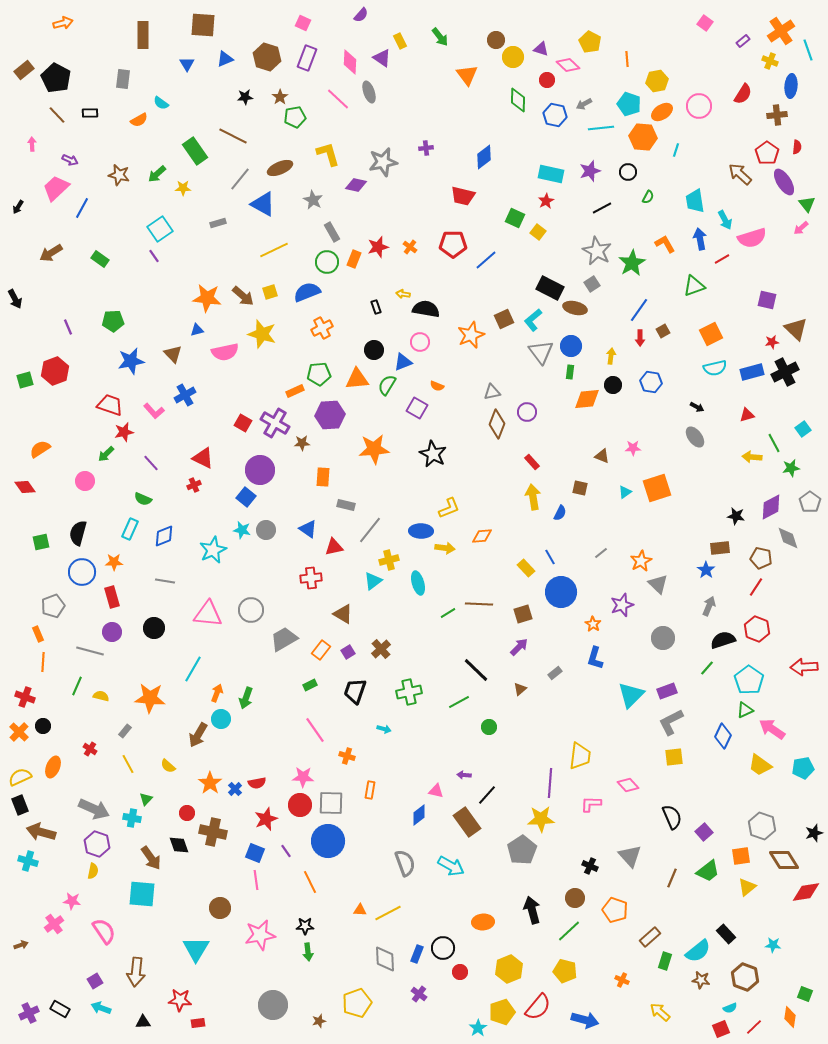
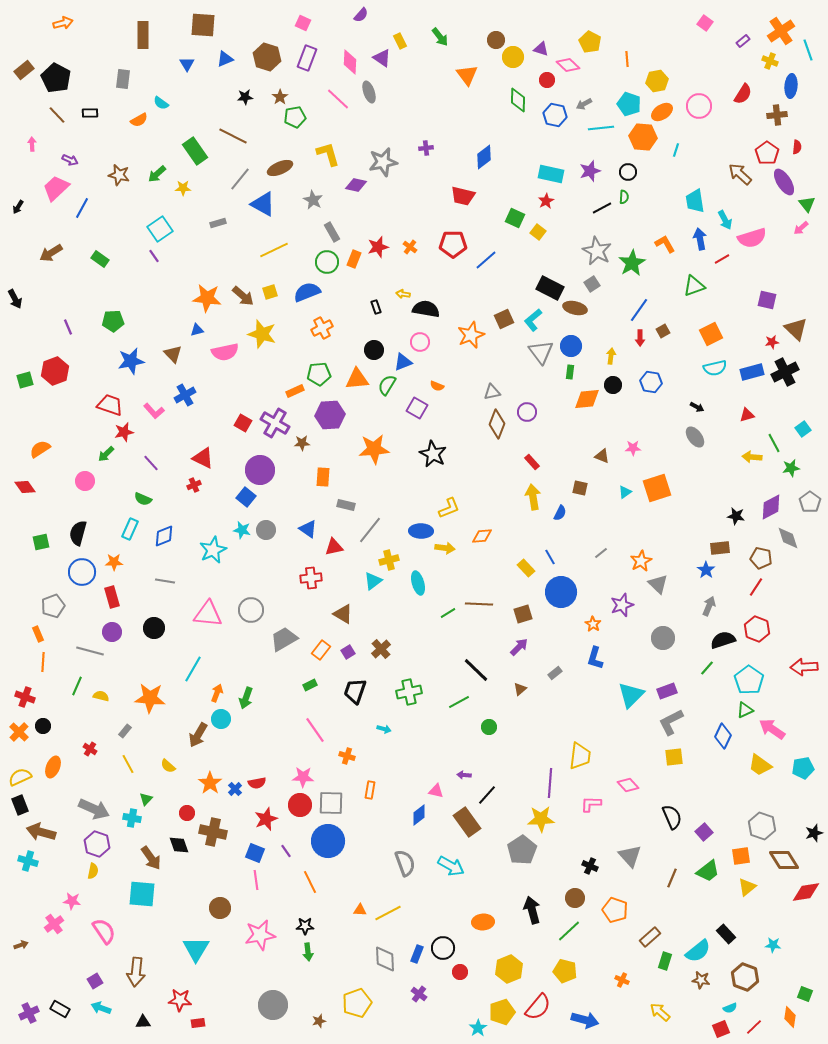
green semicircle at (648, 197): moved 24 px left; rotated 24 degrees counterclockwise
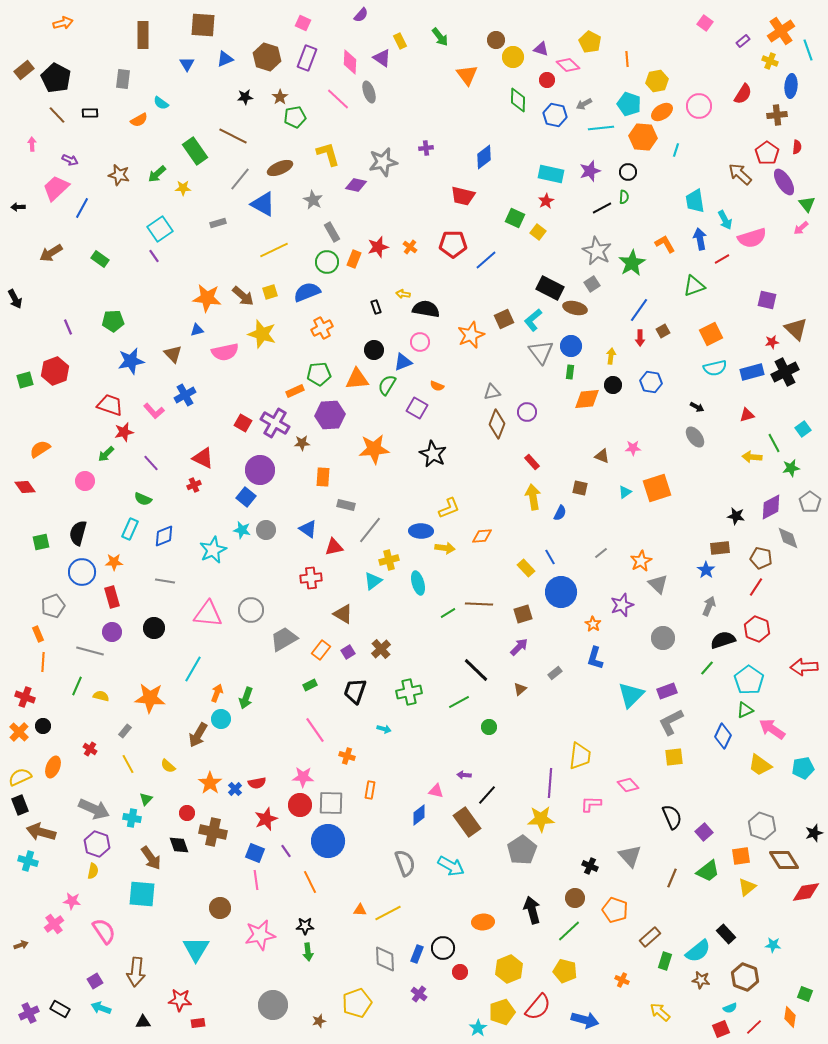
black arrow at (18, 207): rotated 56 degrees clockwise
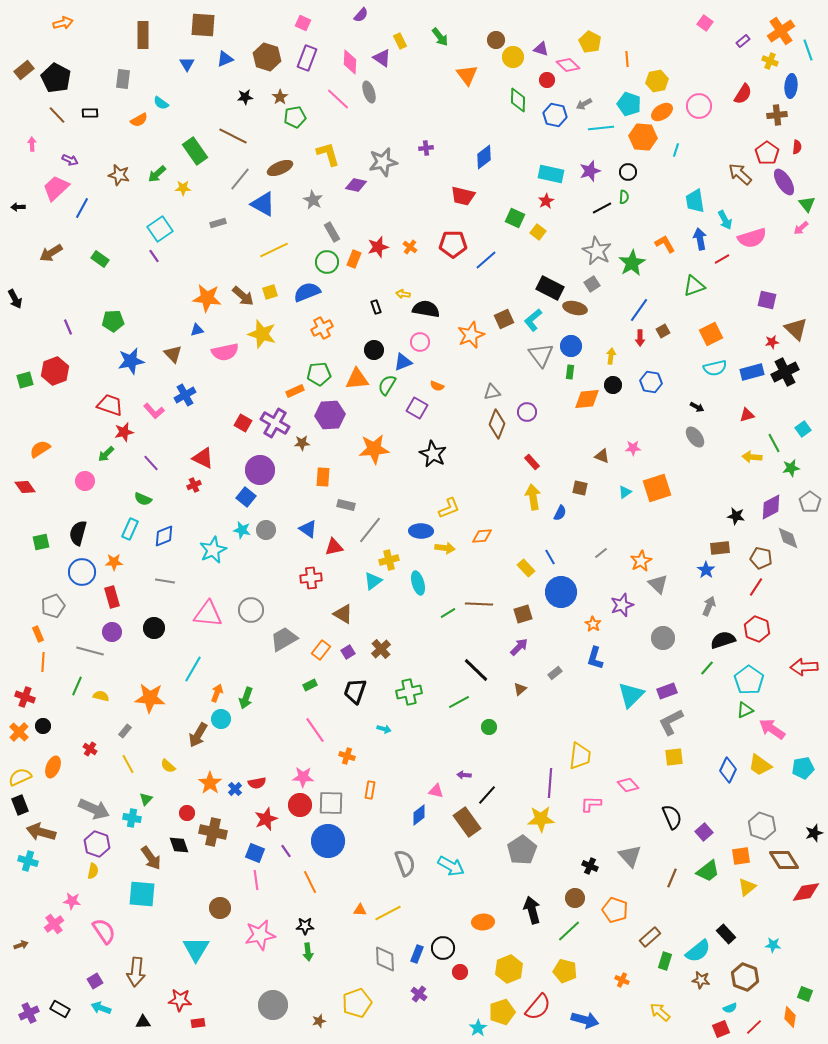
gray triangle at (541, 352): moved 3 px down
blue diamond at (723, 736): moved 5 px right, 34 px down
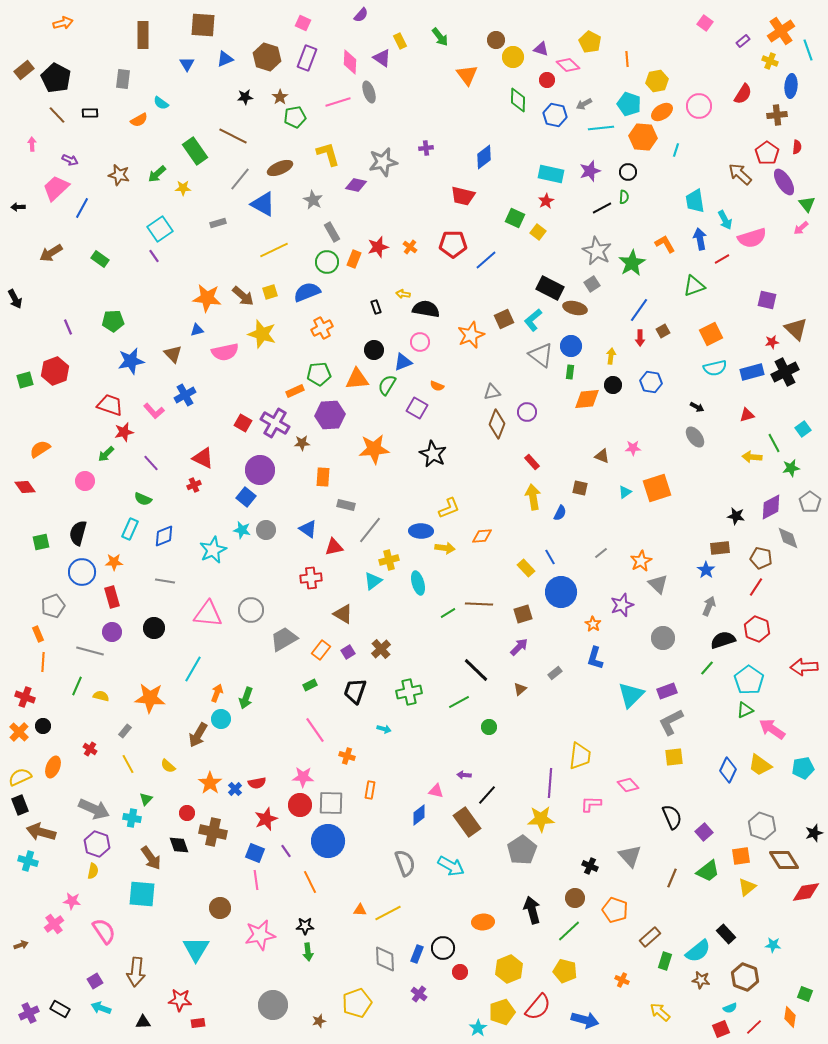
pink line at (338, 99): moved 3 px down; rotated 60 degrees counterclockwise
gray triangle at (541, 355): rotated 16 degrees counterclockwise
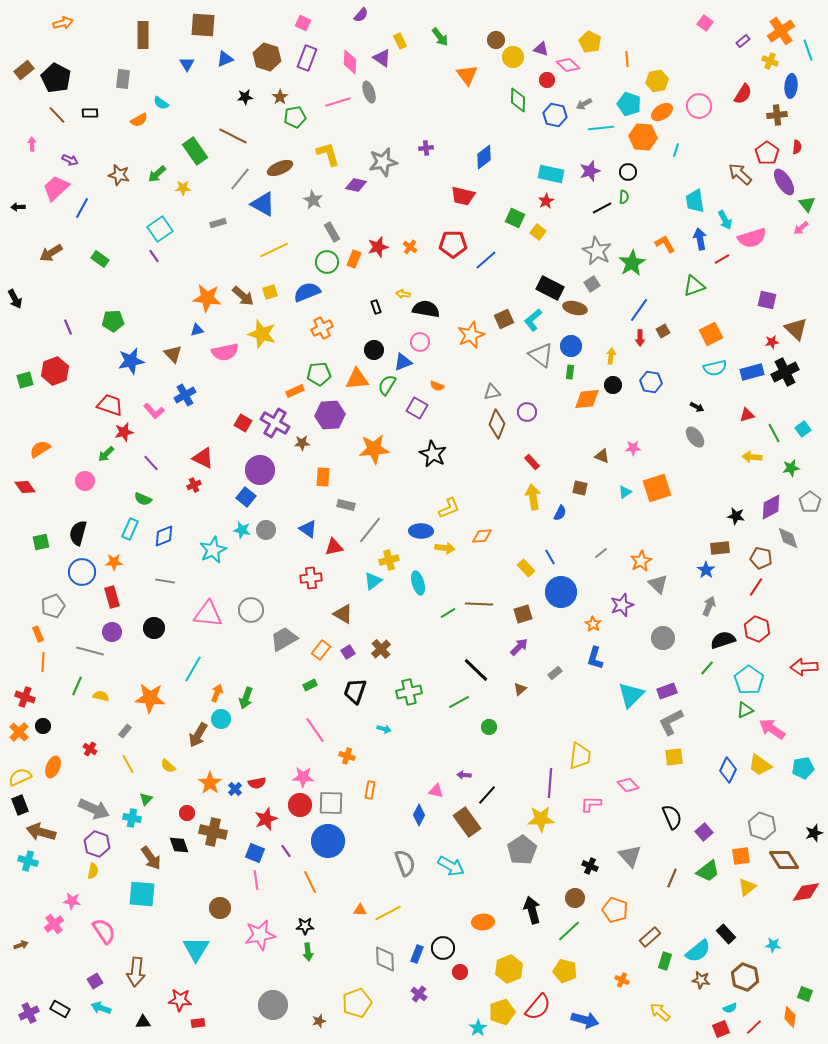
green line at (774, 443): moved 10 px up
blue diamond at (419, 815): rotated 25 degrees counterclockwise
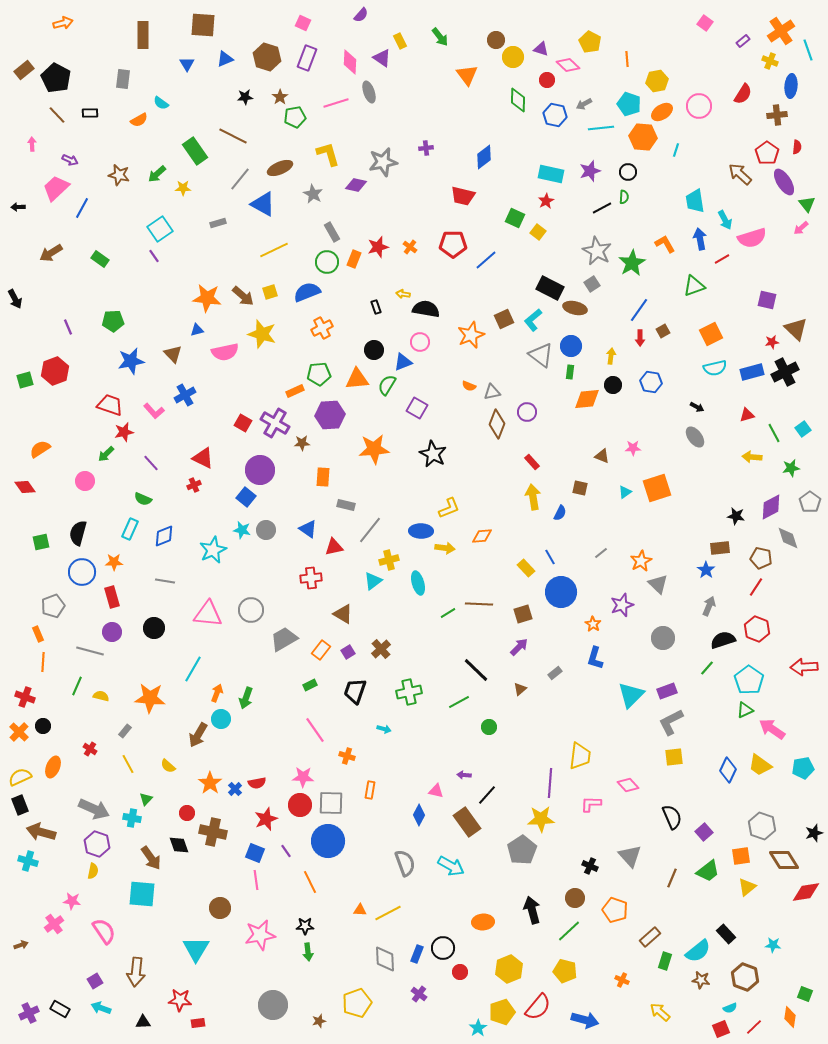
pink line at (338, 102): moved 2 px left, 1 px down
gray star at (313, 200): moved 6 px up
orange semicircle at (437, 386): moved 32 px right
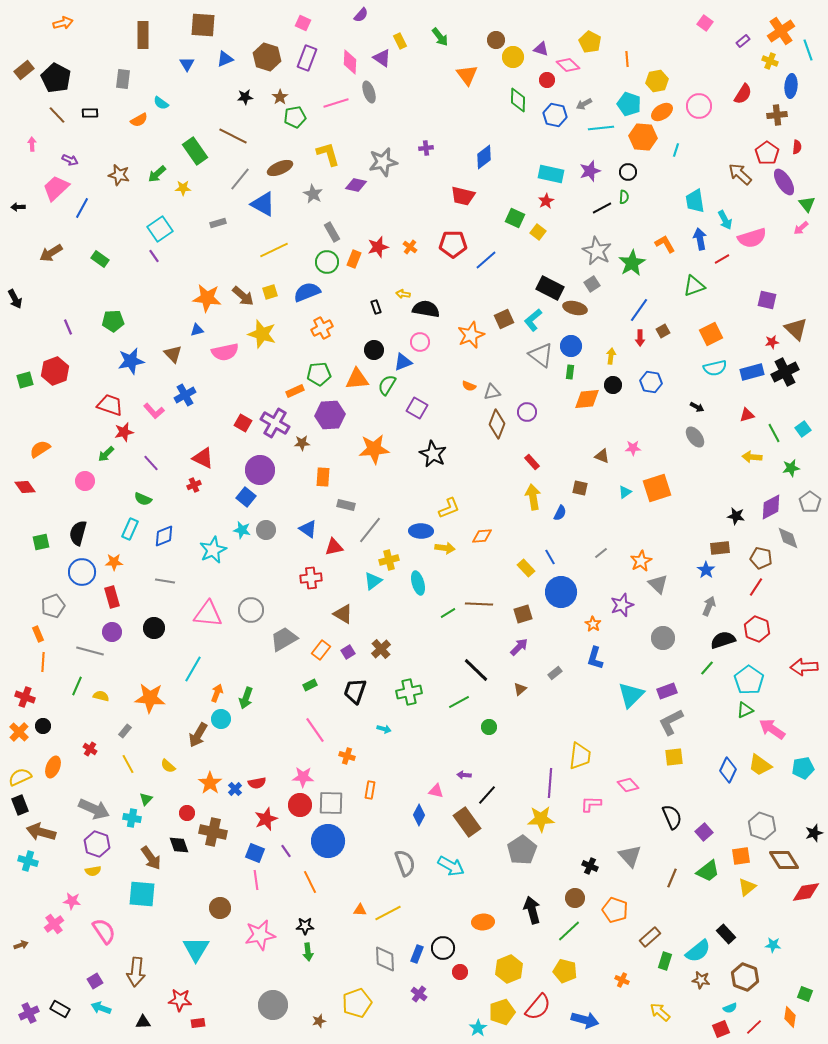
yellow semicircle at (93, 871): rotated 70 degrees clockwise
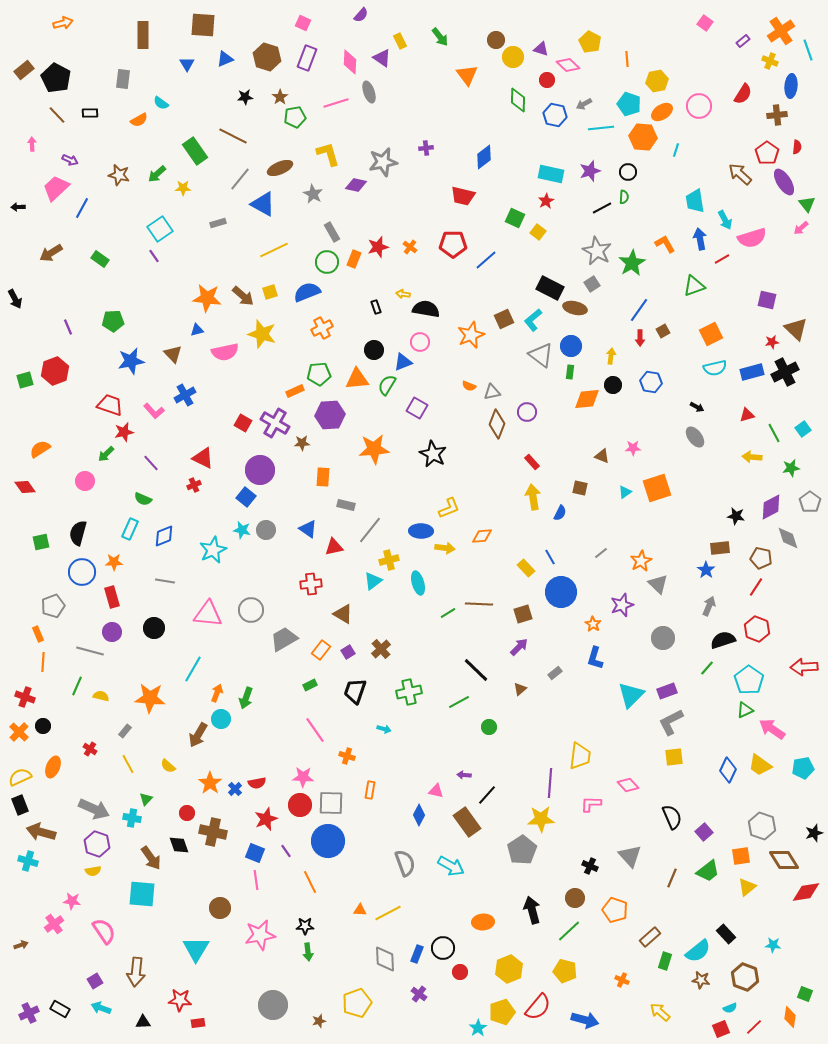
red cross at (311, 578): moved 6 px down
